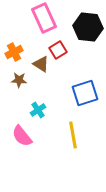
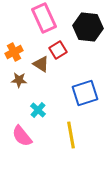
cyan cross: rotated 14 degrees counterclockwise
yellow line: moved 2 px left
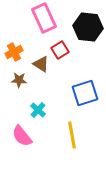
red square: moved 2 px right
yellow line: moved 1 px right
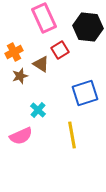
brown star: moved 1 px right, 4 px up; rotated 21 degrees counterclockwise
pink semicircle: moved 1 px left; rotated 75 degrees counterclockwise
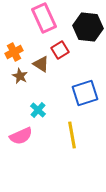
brown star: rotated 28 degrees counterclockwise
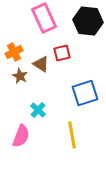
black hexagon: moved 6 px up
red square: moved 2 px right, 3 px down; rotated 18 degrees clockwise
pink semicircle: rotated 45 degrees counterclockwise
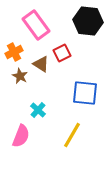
pink rectangle: moved 8 px left, 7 px down; rotated 12 degrees counterclockwise
red square: rotated 12 degrees counterclockwise
blue square: rotated 24 degrees clockwise
yellow line: rotated 40 degrees clockwise
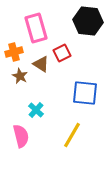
pink rectangle: moved 3 px down; rotated 20 degrees clockwise
orange cross: rotated 12 degrees clockwise
cyan cross: moved 2 px left
pink semicircle: rotated 35 degrees counterclockwise
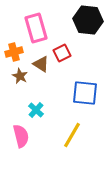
black hexagon: moved 1 px up
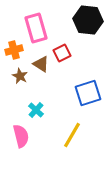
orange cross: moved 2 px up
blue square: moved 3 px right; rotated 24 degrees counterclockwise
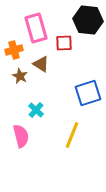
red square: moved 2 px right, 10 px up; rotated 24 degrees clockwise
yellow line: rotated 8 degrees counterclockwise
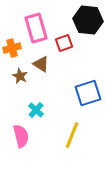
red square: rotated 18 degrees counterclockwise
orange cross: moved 2 px left, 2 px up
